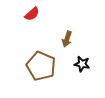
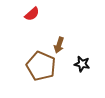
brown arrow: moved 8 px left, 6 px down
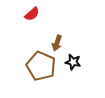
brown arrow: moved 2 px left, 2 px up
black star: moved 9 px left, 2 px up
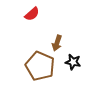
brown pentagon: moved 1 px left
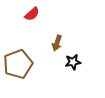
black star: rotated 21 degrees counterclockwise
brown pentagon: moved 22 px left, 2 px up; rotated 28 degrees clockwise
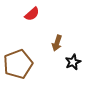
black star: rotated 14 degrees counterclockwise
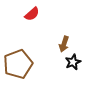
brown arrow: moved 7 px right, 1 px down
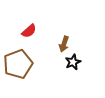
red semicircle: moved 3 px left, 17 px down
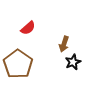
red semicircle: moved 1 px left, 3 px up
brown pentagon: rotated 16 degrees counterclockwise
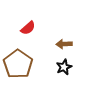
brown arrow: rotated 70 degrees clockwise
black star: moved 9 px left, 5 px down
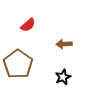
red semicircle: moved 3 px up
black star: moved 1 px left, 10 px down
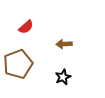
red semicircle: moved 2 px left, 2 px down
brown pentagon: rotated 16 degrees clockwise
